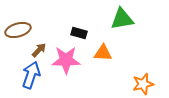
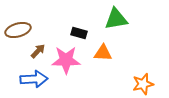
green triangle: moved 6 px left
brown arrow: moved 1 px left, 1 px down
blue arrow: moved 3 px right, 4 px down; rotated 68 degrees clockwise
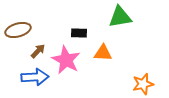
green triangle: moved 4 px right, 2 px up
black rectangle: rotated 14 degrees counterclockwise
pink star: rotated 28 degrees clockwise
blue arrow: moved 1 px right, 2 px up
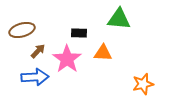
green triangle: moved 1 px left, 2 px down; rotated 15 degrees clockwise
brown ellipse: moved 4 px right
pink star: moved 1 px right, 1 px up; rotated 8 degrees clockwise
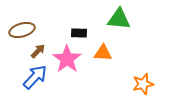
blue arrow: rotated 44 degrees counterclockwise
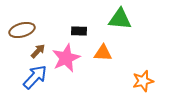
green triangle: moved 1 px right
black rectangle: moved 2 px up
pink star: moved 1 px left, 1 px up; rotated 12 degrees clockwise
orange star: moved 3 px up
